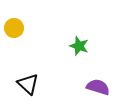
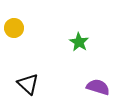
green star: moved 4 px up; rotated 12 degrees clockwise
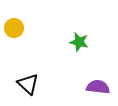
green star: rotated 18 degrees counterclockwise
purple semicircle: rotated 10 degrees counterclockwise
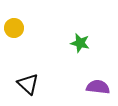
green star: moved 1 px right, 1 px down
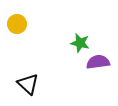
yellow circle: moved 3 px right, 4 px up
purple semicircle: moved 25 px up; rotated 15 degrees counterclockwise
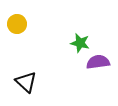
black triangle: moved 2 px left, 2 px up
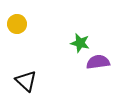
black triangle: moved 1 px up
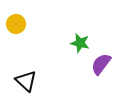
yellow circle: moved 1 px left
purple semicircle: moved 3 px right, 2 px down; rotated 45 degrees counterclockwise
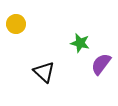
black triangle: moved 18 px right, 9 px up
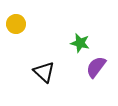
purple semicircle: moved 5 px left, 3 px down
